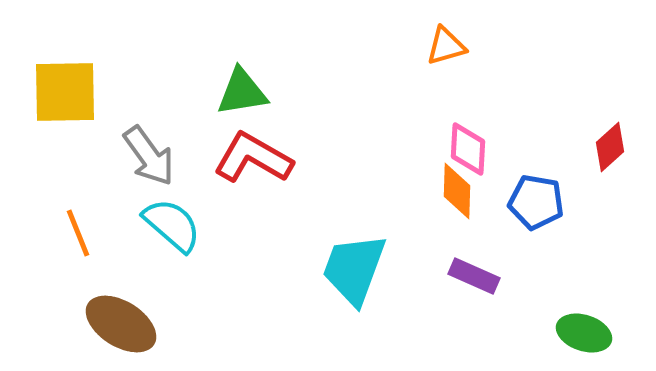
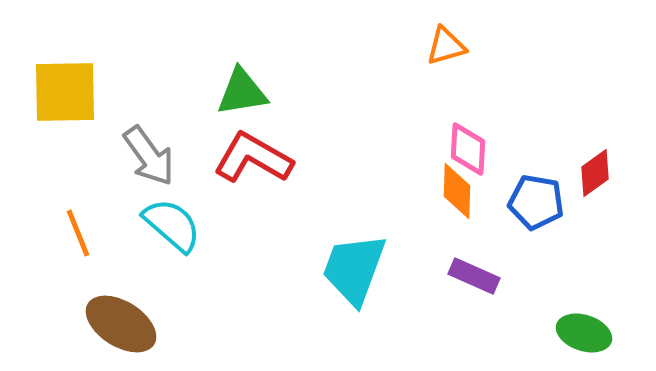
red diamond: moved 15 px left, 26 px down; rotated 6 degrees clockwise
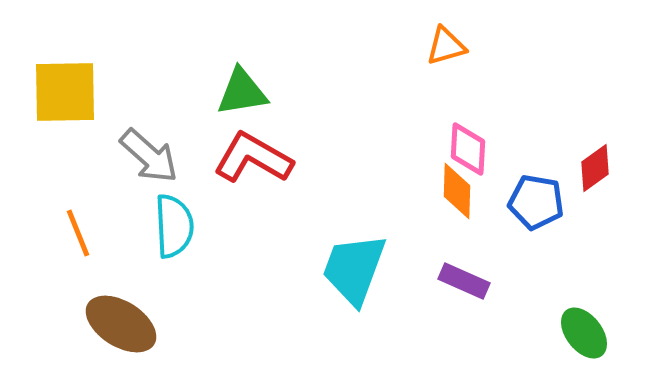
gray arrow: rotated 12 degrees counterclockwise
red diamond: moved 5 px up
cyan semicircle: moved 2 px right, 1 px down; rotated 46 degrees clockwise
purple rectangle: moved 10 px left, 5 px down
green ellipse: rotated 34 degrees clockwise
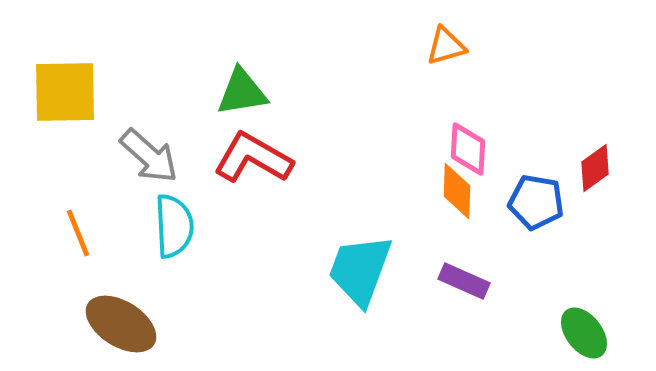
cyan trapezoid: moved 6 px right, 1 px down
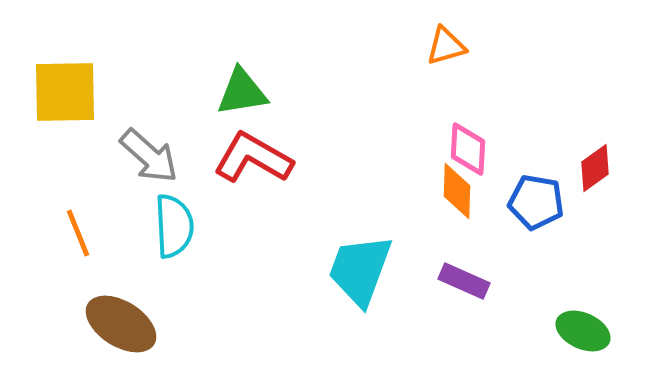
green ellipse: moved 1 px left, 2 px up; rotated 28 degrees counterclockwise
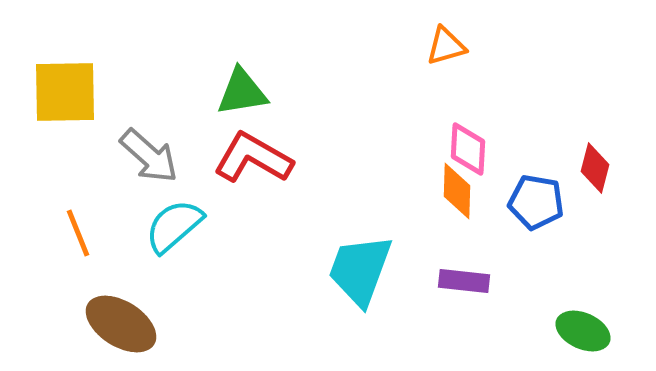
red diamond: rotated 39 degrees counterclockwise
cyan semicircle: rotated 128 degrees counterclockwise
purple rectangle: rotated 18 degrees counterclockwise
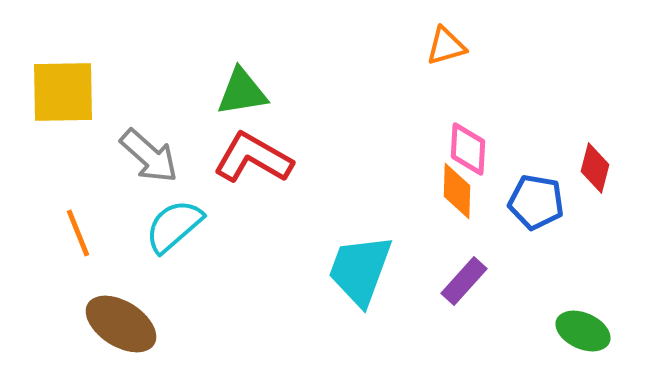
yellow square: moved 2 px left
purple rectangle: rotated 54 degrees counterclockwise
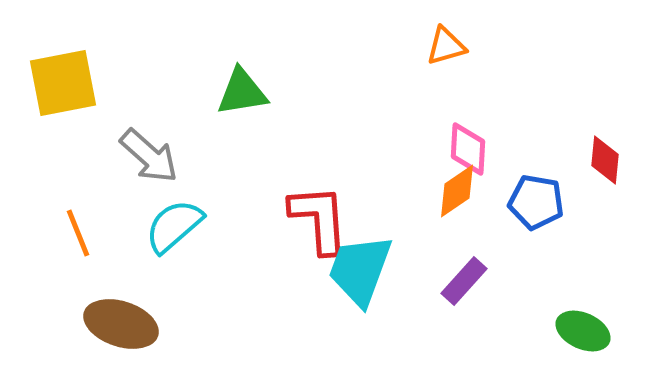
yellow square: moved 9 px up; rotated 10 degrees counterclockwise
red L-shape: moved 66 px right, 61 px down; rotated 56 degrees clockwise
red diamond: moved 10 px right, 8 px up; rotated 9 degrees counterclockwise
orange diamond: rotated 54 degrees clockwise
brown ellipse: rotated 14 degrees counterclockwise
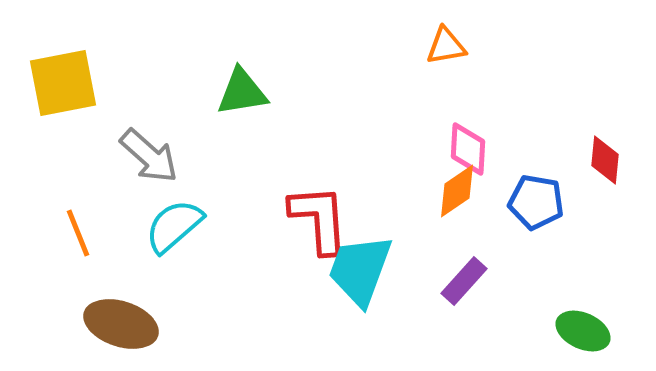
orange triangle: rotated 6 degrees clockwise
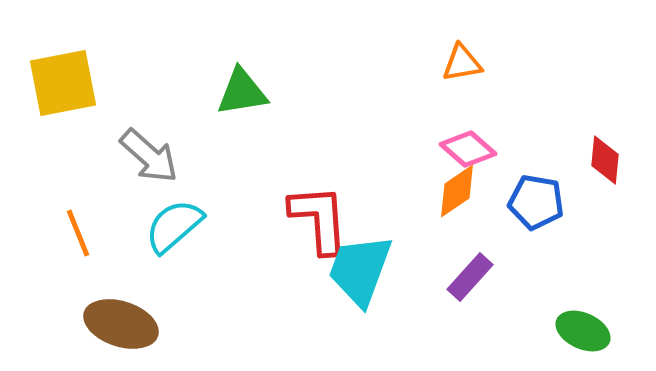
orange triangle: moved 16 px right, 17 px down
pink diamond: rotated 52 degrees counterclockwise
purple rectangle: moved 6 px right, 4 px up
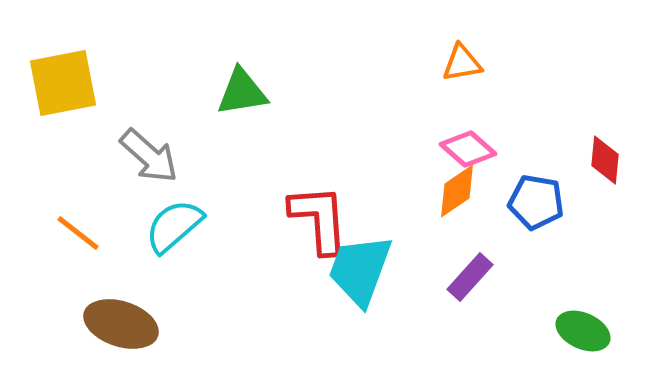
orange line: rotated 30 degrees counterclockwise
